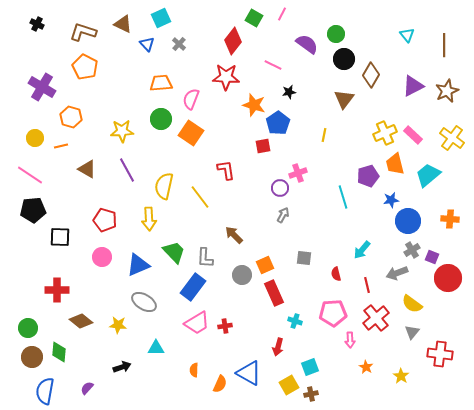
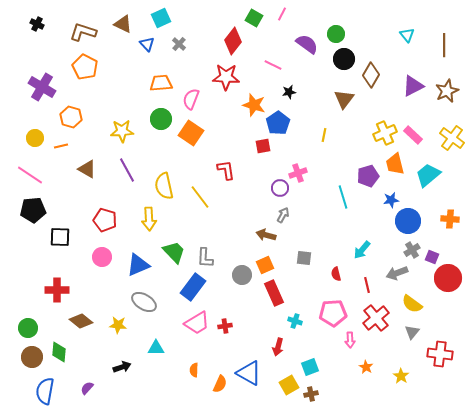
yellow semicircle at (164, 186): rotated 24 degrees counterclockwise
brown arrow at (234, 235): moved 32 px right; rotated 30 degrees counterclockwise
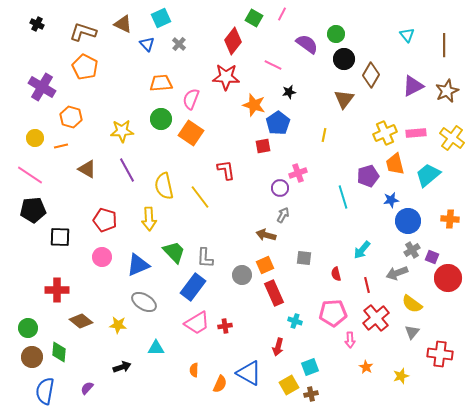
pink rectangle at (413, 135): moved 3 px right, 2 px up; rotated 48 degrees counterclockwise
yellow star at (401, 376): rotated 21 degrees clockwise
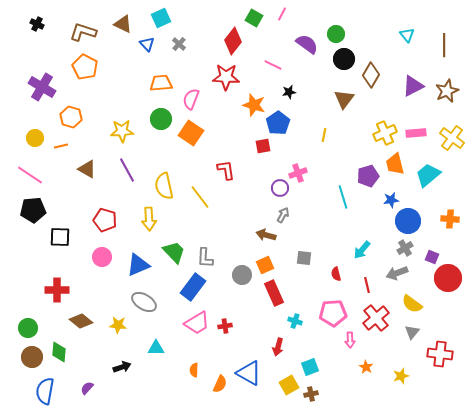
gray cross at (412, 250): moved 7 px left, 2 px up
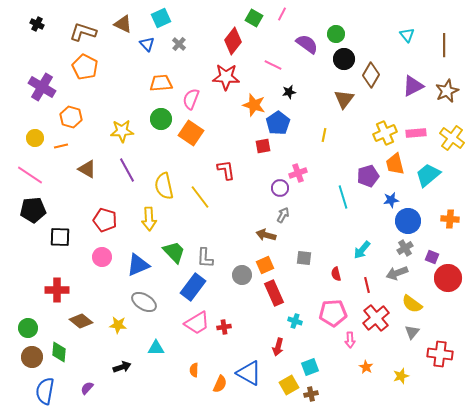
red cross at (225, 326): moved 1 px left, 1 px down
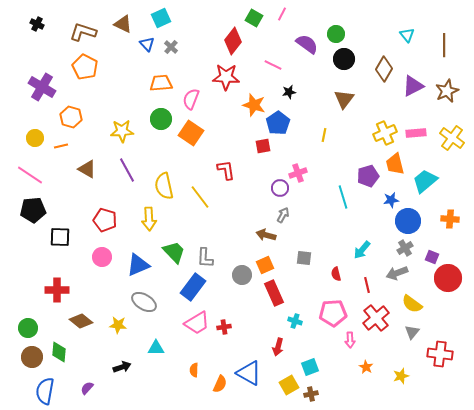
gray cross at (179, 44): moved 8 px left, 3 px down
brown diamond at (371, 75): moved 13 px right, 6 px up
cyan trapezoid at (428, 175): moved 3 px left, 6 px down
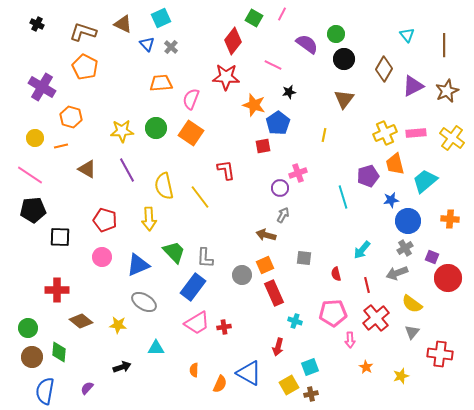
green circle at (161, 119): moved 5 px left, 9 px down
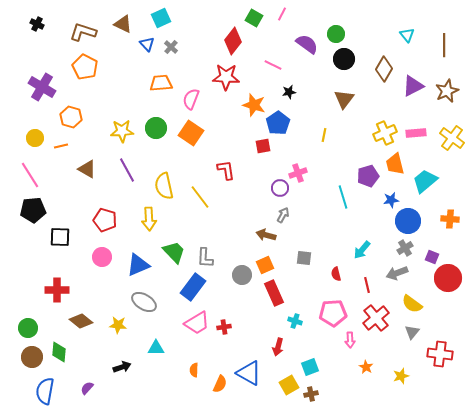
pink line at (30, 175): rotated 24 degrees clockwise
